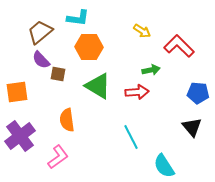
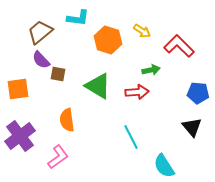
orange hexagon: moved 19 px right, 7 px up; rotated 16 degrees clockwise
orange square: moved 1 px right, 3 px up
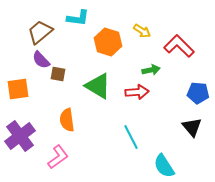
orange hexagon: moved 2 px down
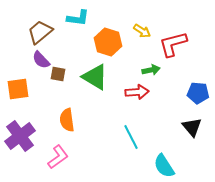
red L-shape: moved 6 px left, 2 px up; rotated 60 degrees counterclockwise
green triangle: moved 3 px left, 9 px up
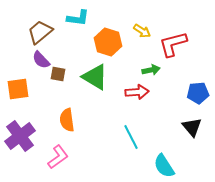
blue pentagon: rotated 10 degrees counterclockwise
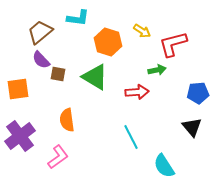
green arrow: moved 6 px right
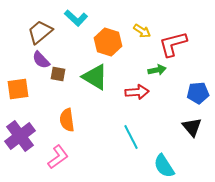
cyan L-shape: moved 2 px left; rotated 35 degrees clockwise
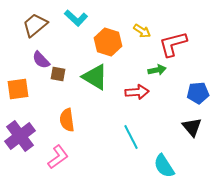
brown trapezoid: moved 5 px left, 7 px up
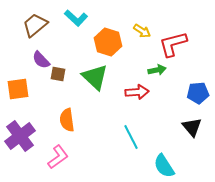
green triangle: rotated 12 degrees clockwise
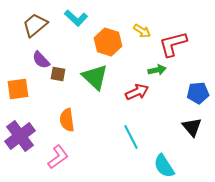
red arrow: rotated 20 degrees counterclockwise
